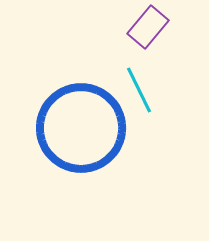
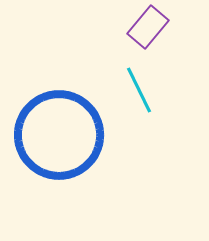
blue circle: moved 22 px left, 7 px down
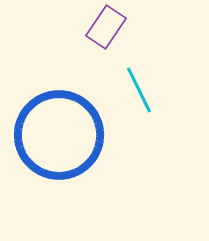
purple rectangle: moved 42 px left; rotated 6 degrees counterclockwise
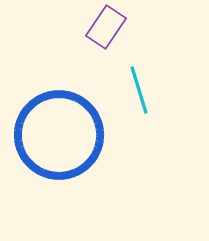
cyan line: rotated 9 degrees clockwise
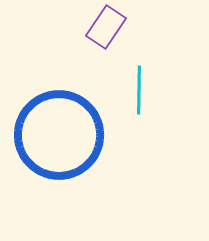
cyan line: rotated 18 degrees clockwise
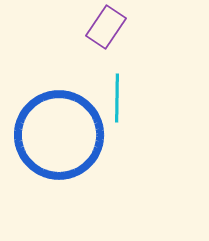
cyan line: moved 22 px left, 8 px down
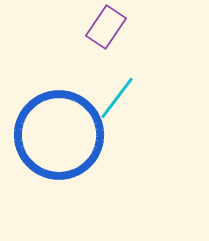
cyan line: rotated 36 degrees clockwise
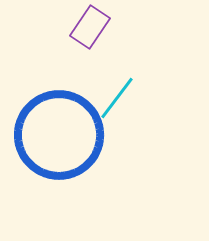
purple rectangle: moved 16 px left
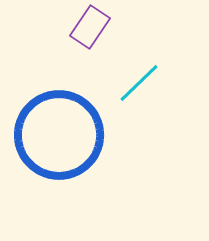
cyan line: moved 22 px right, 15 px up; rotated 9 degrees clockwise
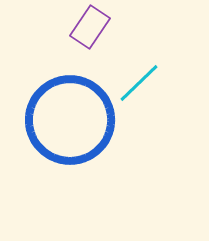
blue circle: moved 11 px right, 15 px up
